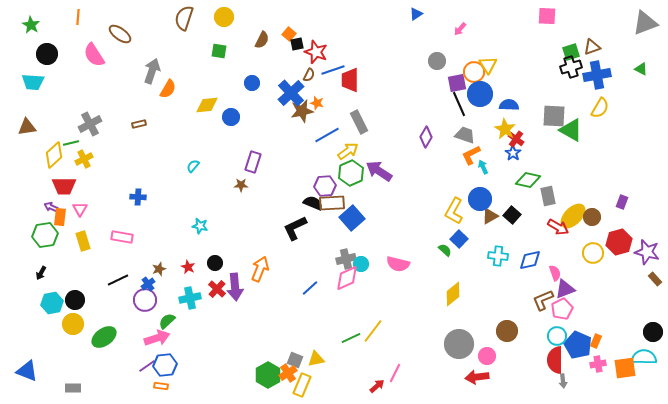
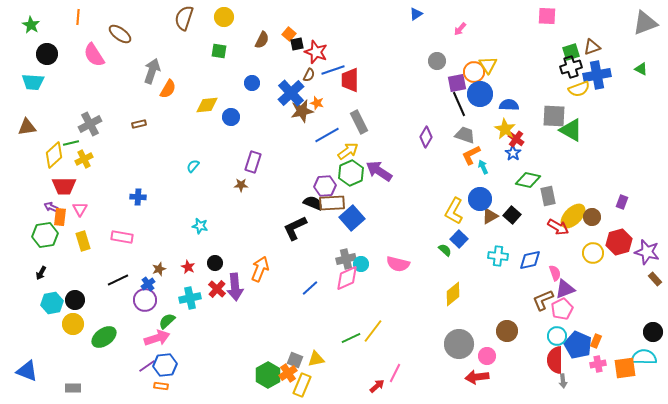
yellow semicircle at (600, 108): moved 21 px left, 19 px up; rotated 40 degrees clockwise
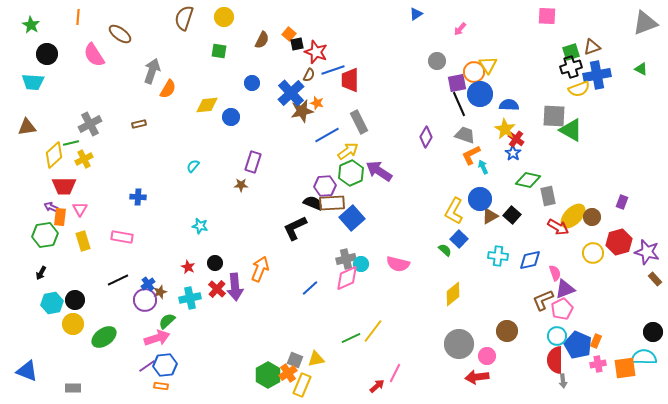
brown star at (159, 269): moved 1 px right, 23 px down
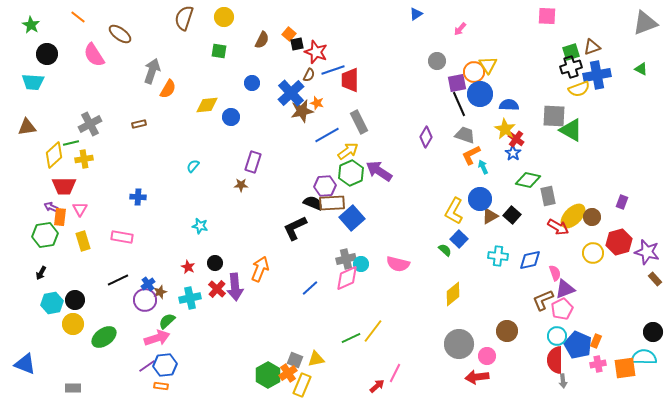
orange line at (78, 17): rotated 56 degrees counterclockwise
yellow cross at (84, 159): rotated 18 degrees clockwise
blue triangle at (27, 371): moved 2 px left, 7 px up
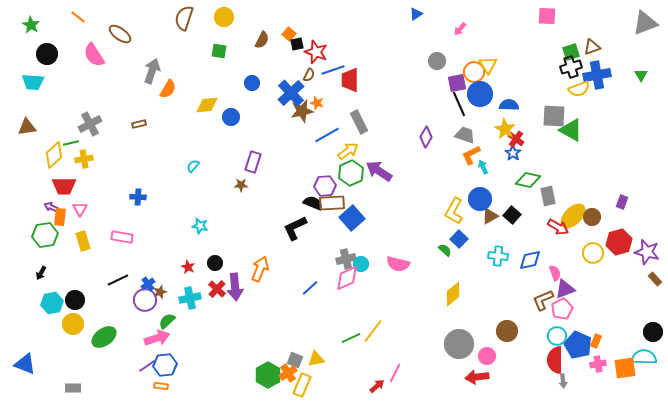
green triangle at (641, 69): moved 6 px down; rotated 32 degrees clockwise
